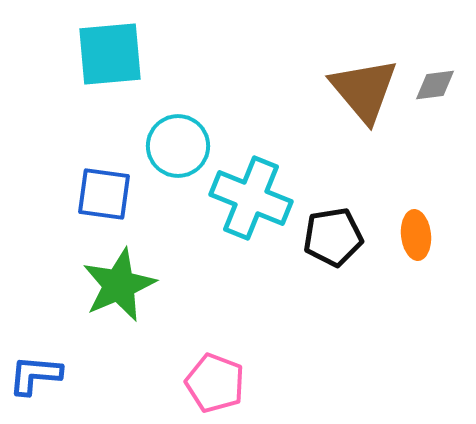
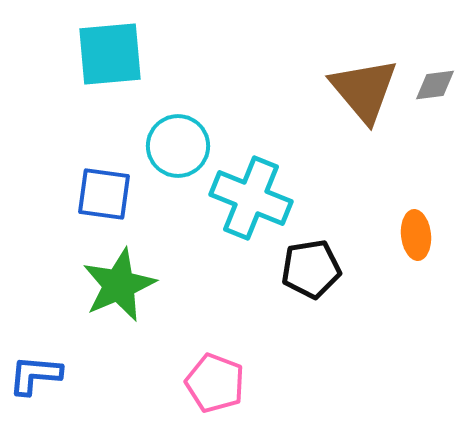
black pentagon: moved 22 px left, 32 px down
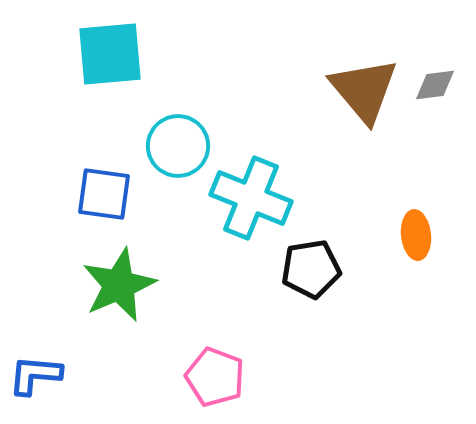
pink pentagon: moved 6 px up
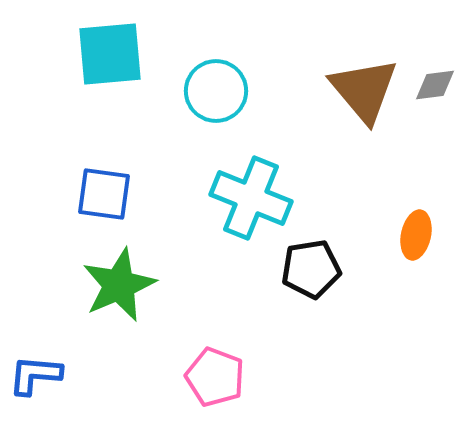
cyan circle: moved 38 px right, 55 px up
orange ellipse: rotated 18 degrees clockwise
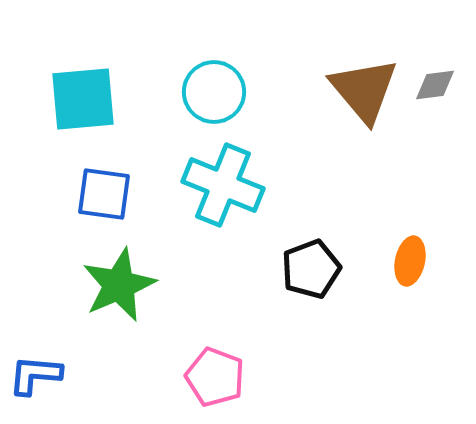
cyan square: moved 27 px left, 45 px down
cyan circle: moved 2 px left, 1 px down
cyan cross: moved 28 px left, 13 px up
orange ellipse: moved 6 px left, 26 px down
black pentagon: rotated 12 degrees counterclockwise
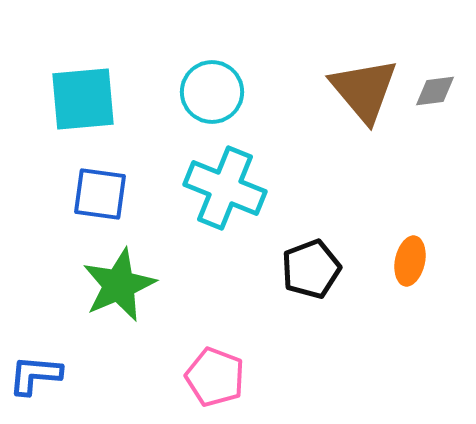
gray diamond: moved 6 px down
cyan circle: moved 2 px left
cyan cross: moved 2 px right, 3 px down
blue square: moved 4 px left
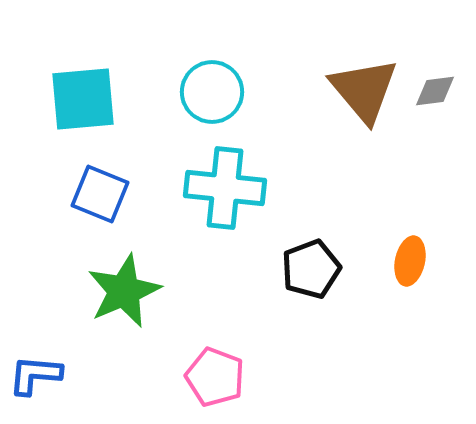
cyan cross: rotated 16 degrees counterclockwise
blue square: rotated 14 degrees clockwise
green star: moved 5 px right, 6 px down
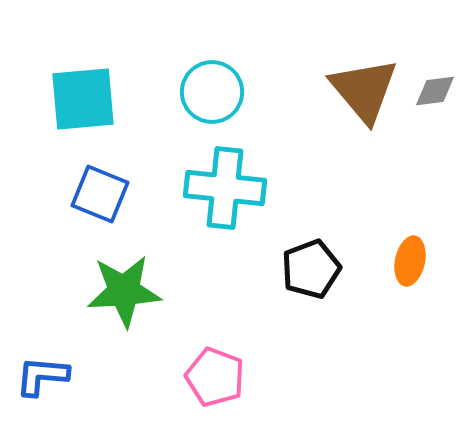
green star: rotated 20 degrees clockwise
blue L-shape: moved 7 px right, 1 px down
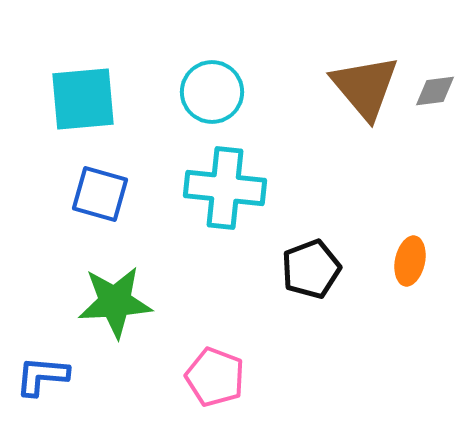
brown triangle: moved 1 px right, 3 px up
blue square: rotated 6 degrees counterclockwise
green star: moved 9 px left, 11 px down
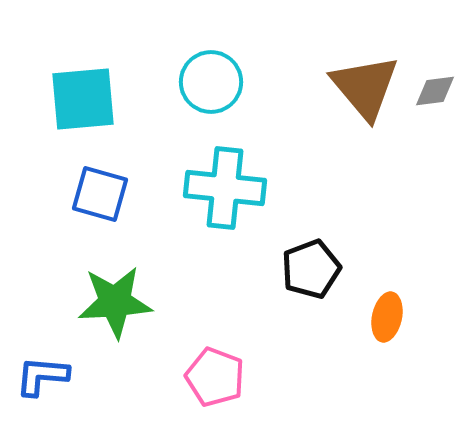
cyan circle: moved 1 px left, 10 px up
orange ellipse: moved 23 px left, 56 px down
